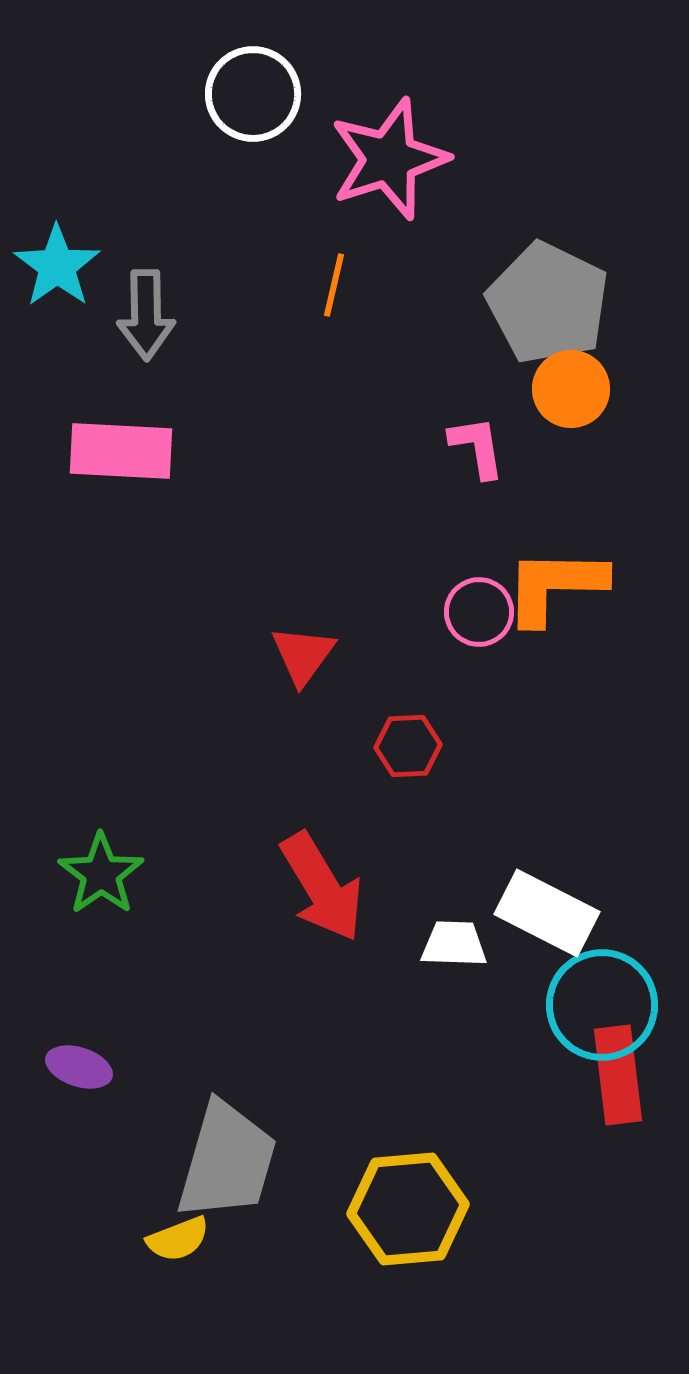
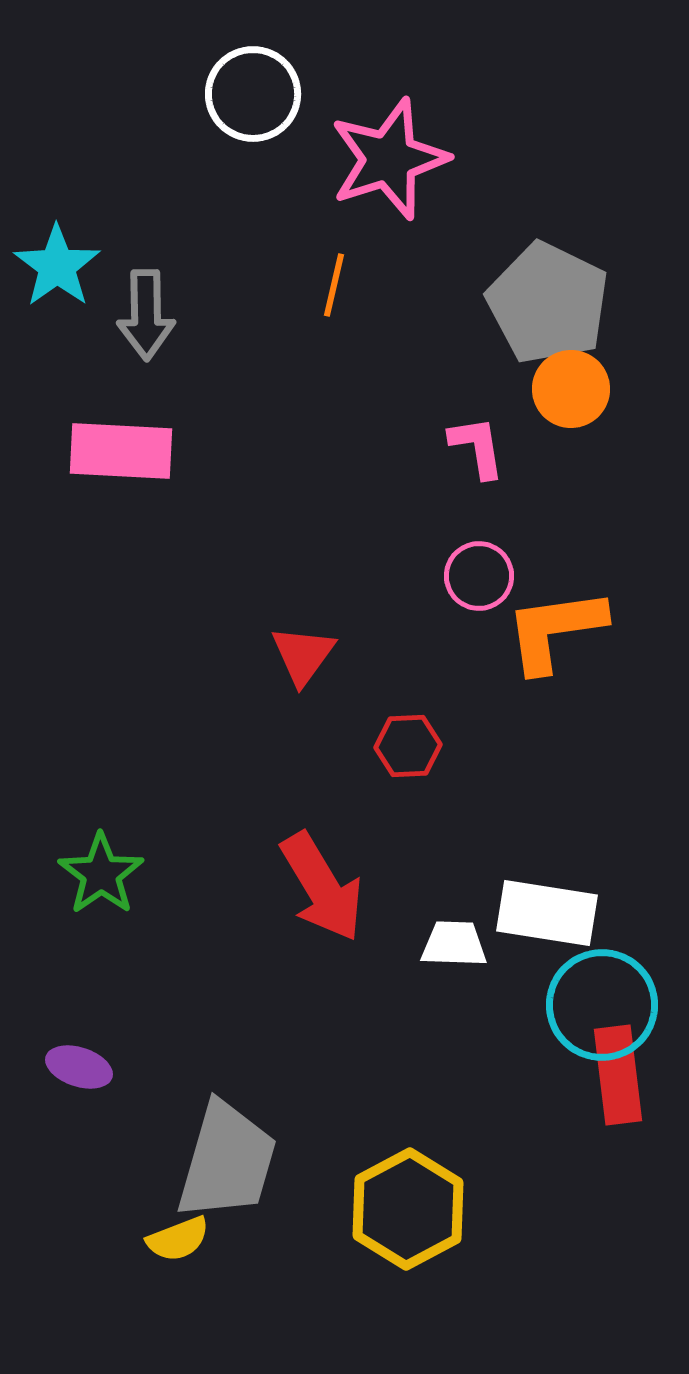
orange L-shape: moved 44 px down; rotated 9 degrees counterclockwise
pink circle: moved 36 px up
white rectangle: rotated 18 degrees counterclockwise
yellow hexagon: rotated 23 degrees counterclockwise
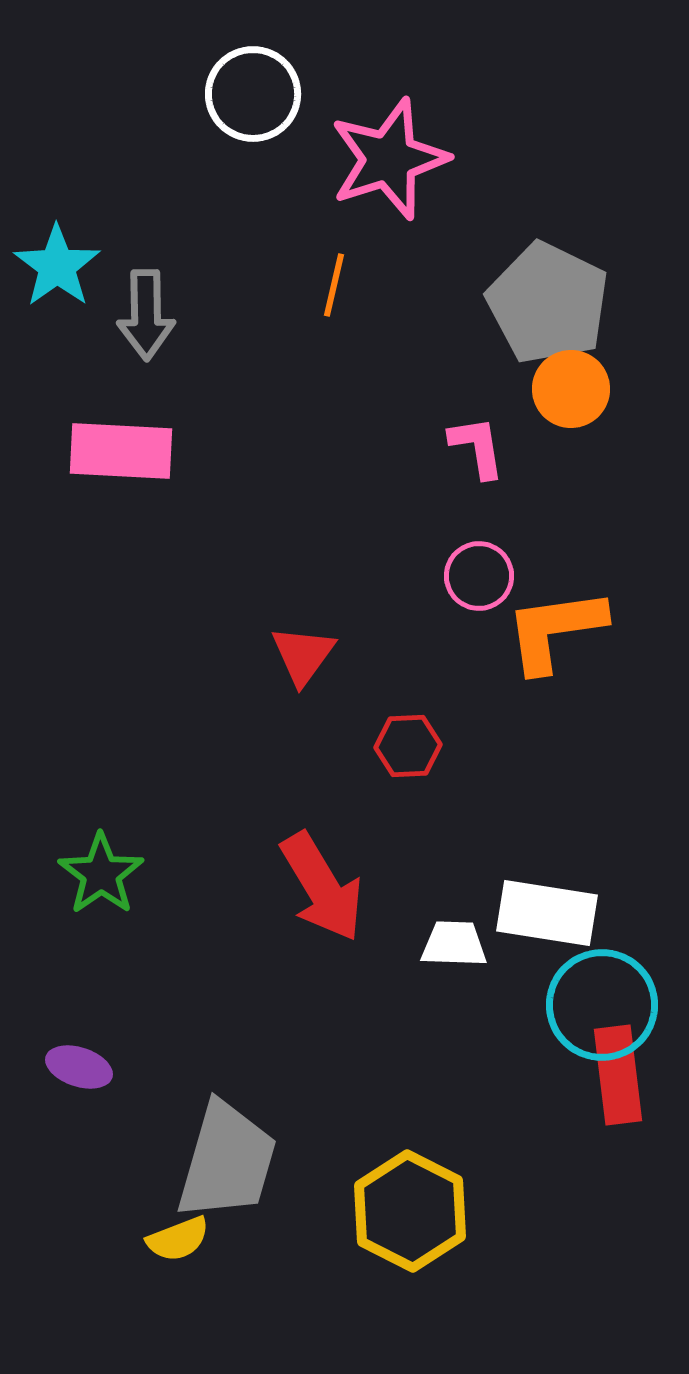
yellow hexagon: moved 2 px right, 2 px down; rotated 5 degrees counterclockwise
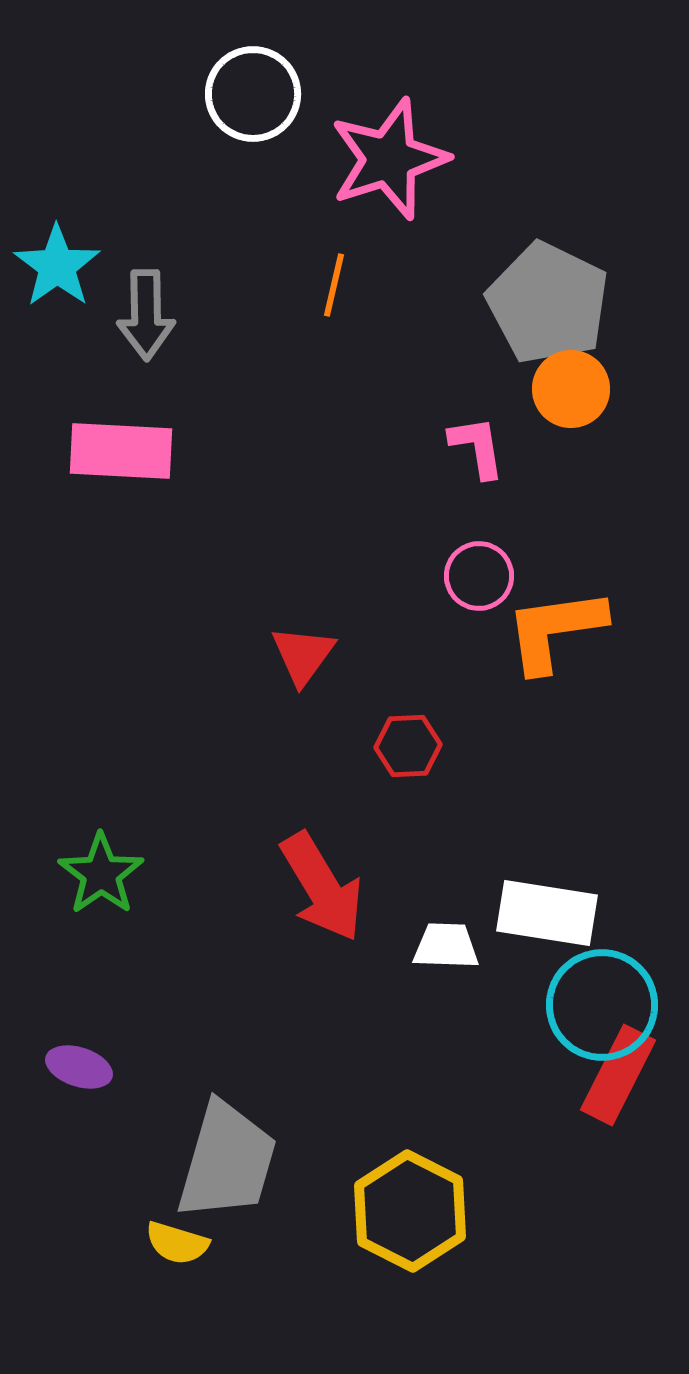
white trapezoid: moved 8 px left, 2 px down
red rectangle: rotated 34 degrees clockwise
yellow semicircle: moved 1 px left, 4 px down; rotated 38 degrees clockwise
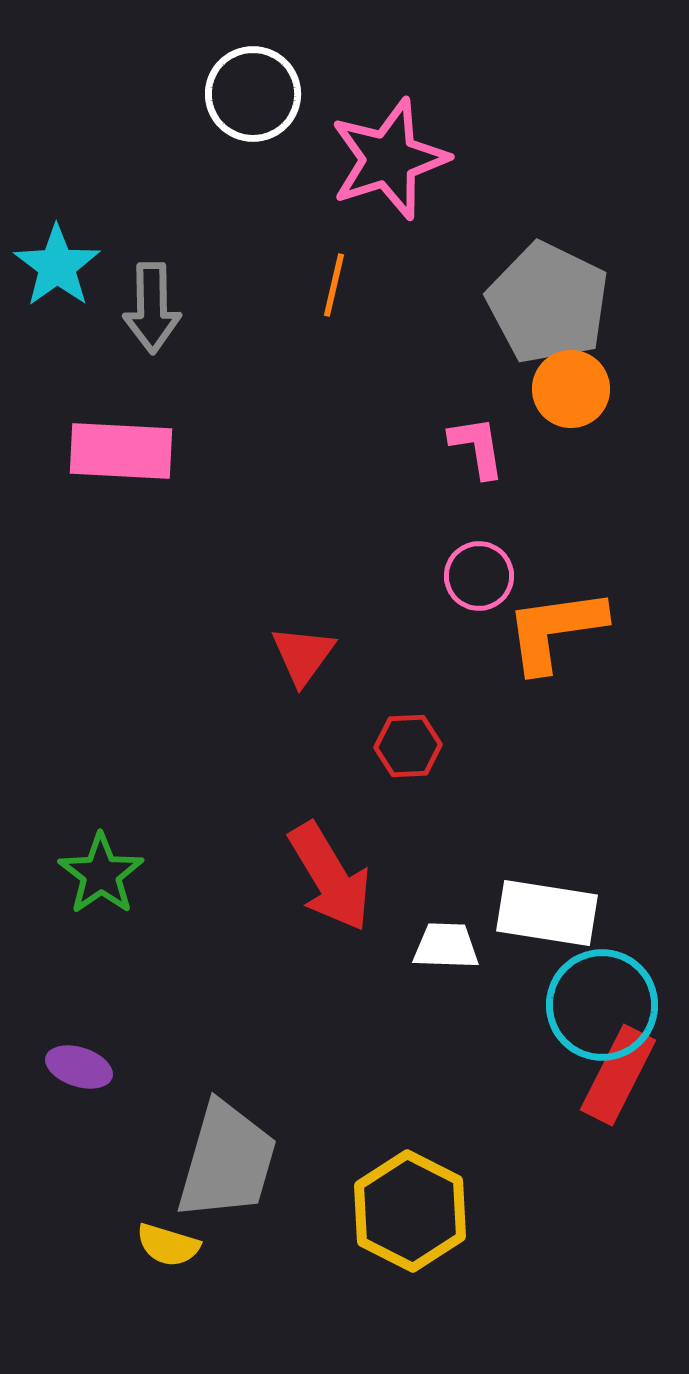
gray arrow: moved 6 px right, 7 px up
red arrow: moved 8 px right, 10 px up
yellow semicircle: moved 9 px left, 2 px down
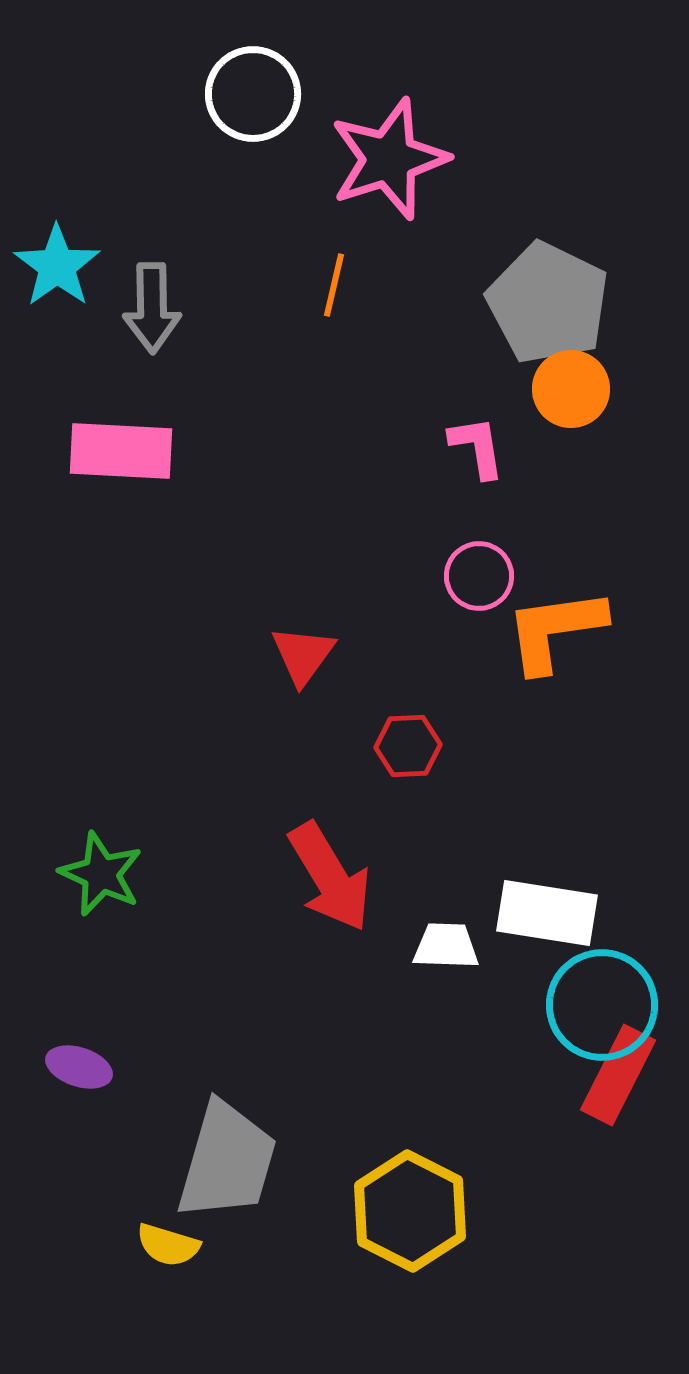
green star: rotated 12 degrees counterclockwise
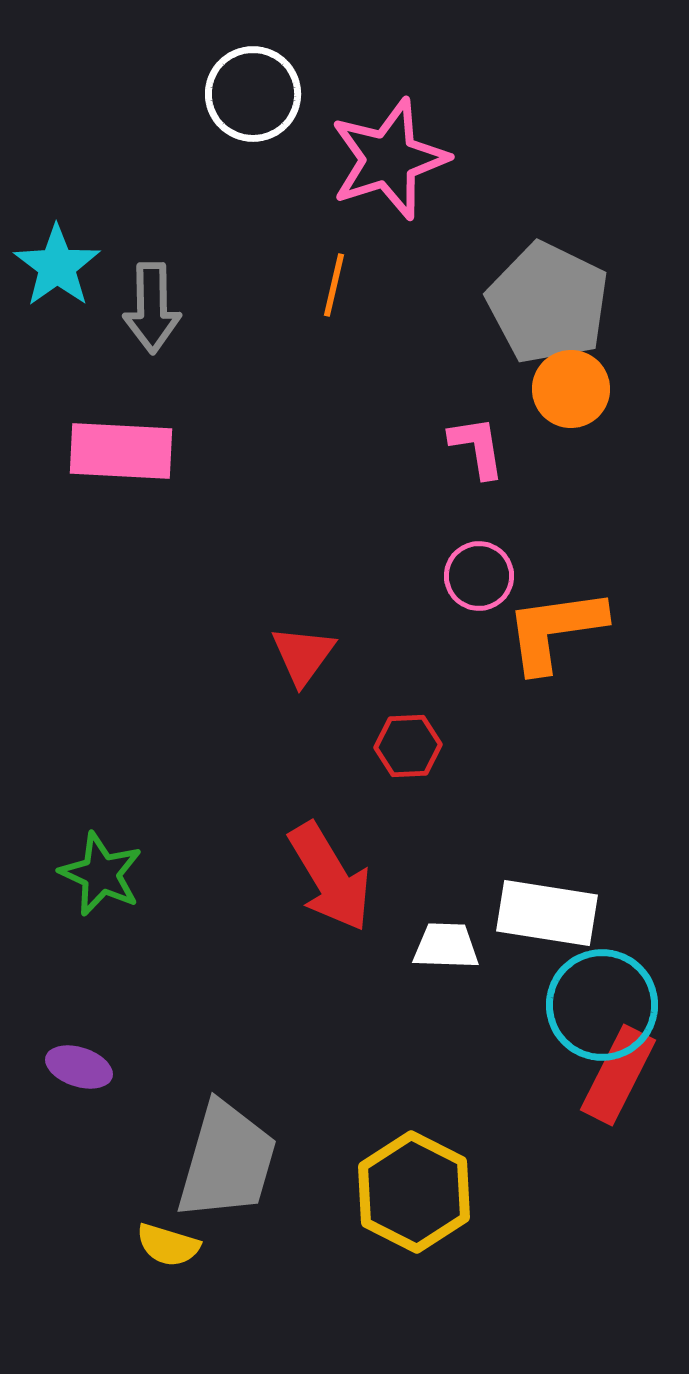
yellow hexagon: moved 4 px right, 19 px up
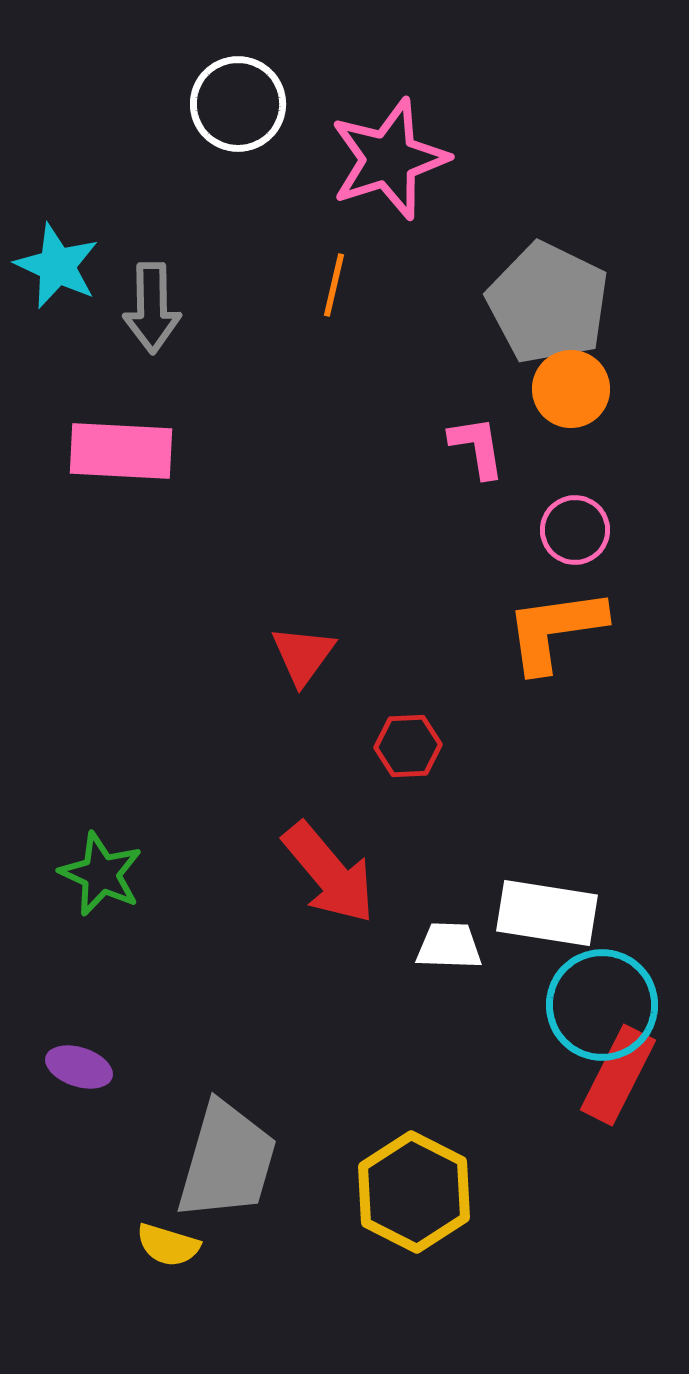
white circle: moved 15 px left, 10 px down
cyan star: rotated 12 degrees counterclockwise
pink circle: moved 96 px right, 46 px up
red arrow: moved 1 px left, 4 px up; rotated 9 degrees counterclockwise
white trapezoid: moved 3 px right
